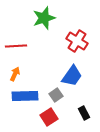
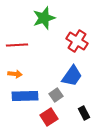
red line: moved 1 px right, 1 px up
orange arrow: rotated 72 degrees clockwise
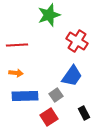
green star: moved 5 px right, 3 px up
orange arrow: moved 1 px right, 1 px up
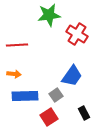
green star: rotated 10 degrees clockwise
red cross: moved 7 px up
orange arrow: moved 2 px left, 1 px down
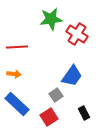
green star: moved 2 px right, 4 px down
red line: moved 2 px down
blue rectangle: moved 8 px left, 8 px down; rotated 45 degrees clockwise
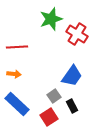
green star: rotated 10 degrees counterclockwise
gray square: moved 2 px left, 1 px down
black rectangle: moved 12 px left, 7 px up
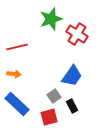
red line: rotated 10 degrees counterclockwise
red square: rotated 18 degrees clockwise
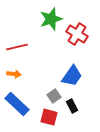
red square: rotated 30 degrees clockwise
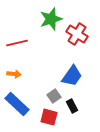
red line: moved 4 px up
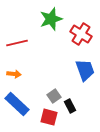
red cross: moved 4 px right
blue trapezoid: moved 13 px right, 6 px up; rotated 55 degrees counterclockwise
black rectangle: moved 2 px left
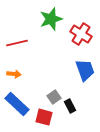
gray square: moved 1 px down
red square: moved 5 px left
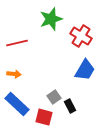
red cross: moved 2 px down
blue trapezoid: rotated 50 degrees clockwise
